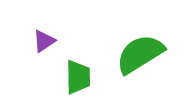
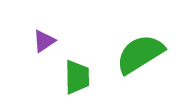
green trapezoid: moved 1 px left
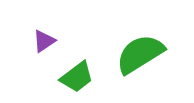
green trapezoid: rotated 54 degrees clockwise
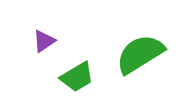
green trapezoid: rotated 6 degrees clockwise
